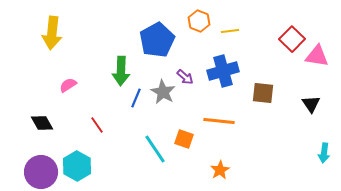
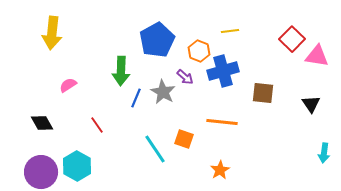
orange hexagon: moved 30 px down
orange line: moved 3 px right, 1 px down
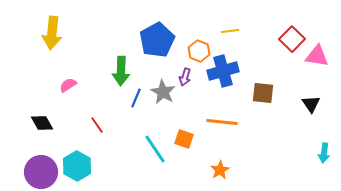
purple arrow: rotated 66 degrees clockwise
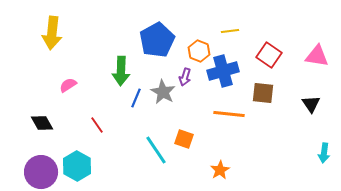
red square: moved 23 px left, 16 px down; rotated 10 degrees counterclockwise
orange line: moved 7 px right, 8 px up
cyan line: moved 1 px right, 1 px down
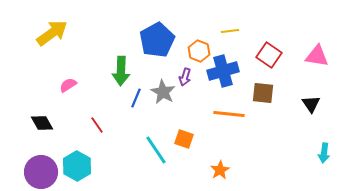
yellow arrow: rotated 132 degrees counterclockwise
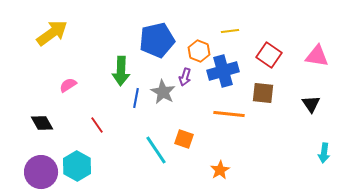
blue pentagon: rotated 16 degrees clockwise
blue line: rotated 12 degrees counterclockwise
